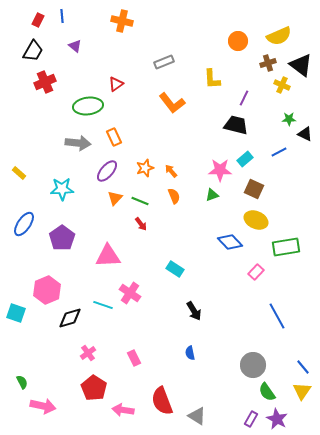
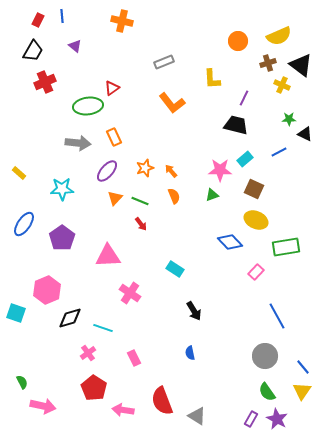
red triangle at (116, 84): moved 4 px left, 4 px down
cyan line at (103, 305): moved 23 px down
gray circle at (253, 365): moved 12 px right, 9 px up
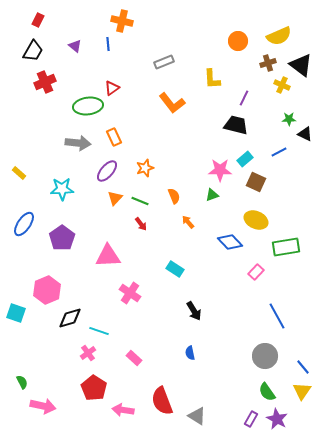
blue line at (62, 16): moved 46 px right, 28 px down
orange arrow at (171, 171): moved 17 px right, 51 px down
brown square at (254, 189): moved 2 px right, 7 px up
cyan line at (103, 328): moved 4 px left, 3 px down
pink rectangle at (134, 358): rotated 21 degrees counterclockwise
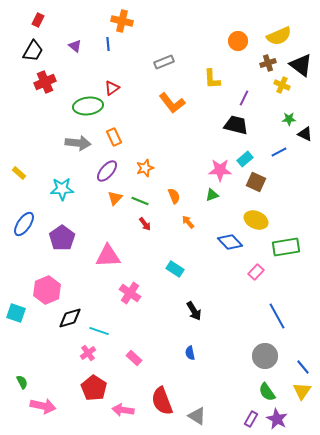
red arrow at (141, 224): moved 4 px right
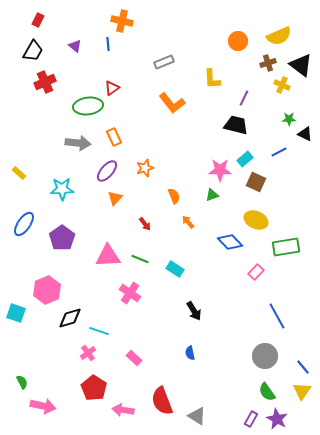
green line at (140, 201): moved 58 px down
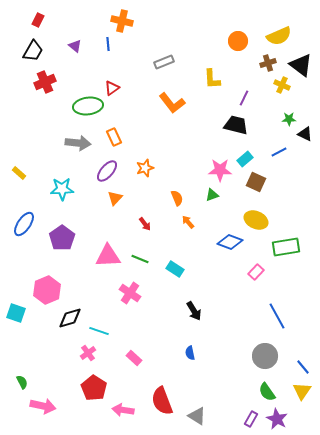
orange semicircle at (174, 196): moved 3 px right, 2 px down
blue diamond at (230, 242): rotated 25 degrees counterclockwise
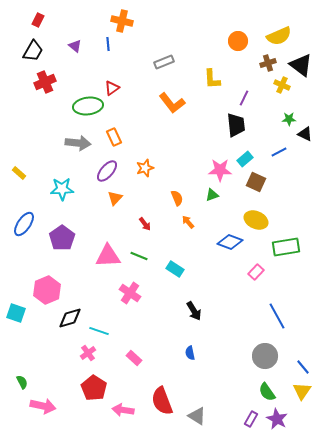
black trapezoid at (236, 125): rotated 70 degrees clockwise
green line at (140, 259): moved 1 px left, 3 px up
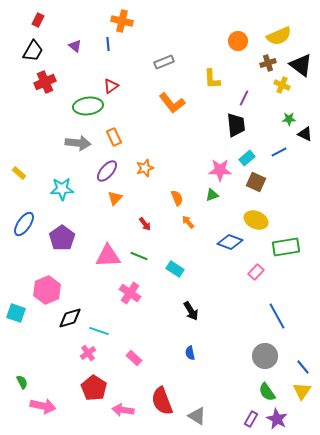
red triangle at (112, 88): moved 1 px left, 2 px up
cyan rectangle at (245, 159): moved 2 px right, 1 px up
black arrow at (194, 311): moved 3 px left
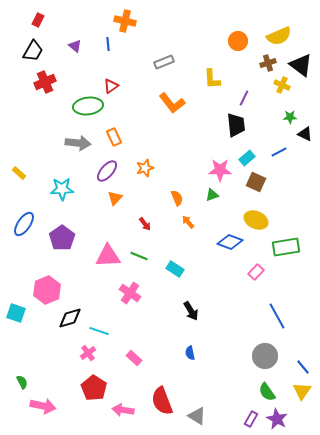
orange cross at (122, 21): moved 3 px right
green star at (289, 119): moved 1 px right, 2 px up
